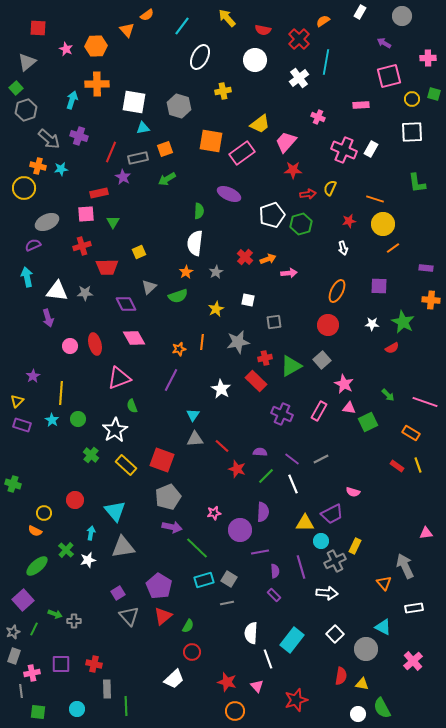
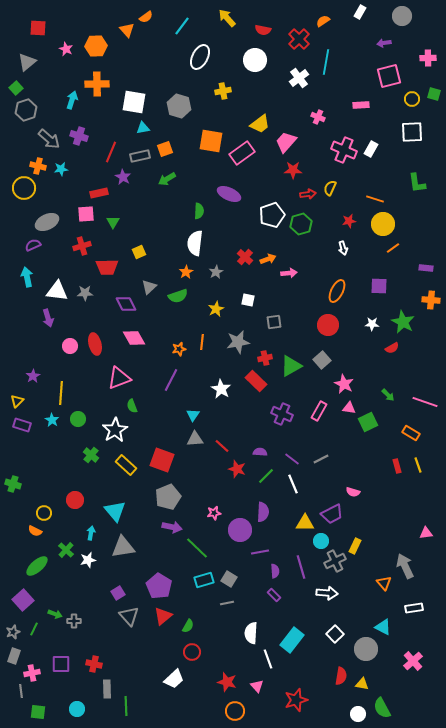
orange semicircle at (147, 15): moved 1 px left, 2 px down
purple arrow at (384, 43): rotated 40 degrees counterclockwise
gray rectangle at (138, 158): moved 2 px right, 2 px up
red rectangle at (397, 466): rotated 40 degrees clockwise
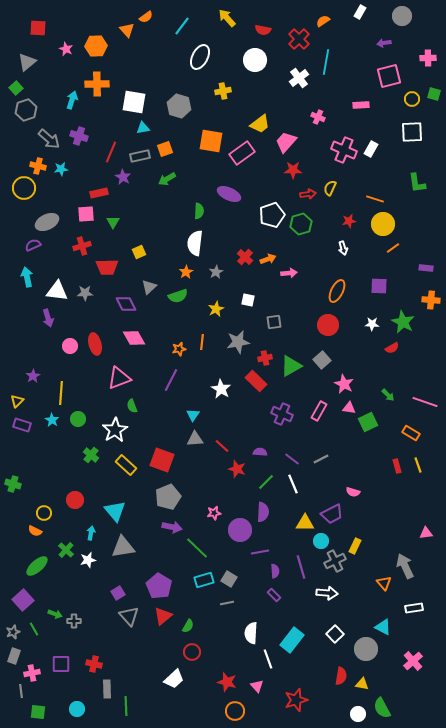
green line at (266, 476): moved 6 px down
green line at (34, 629): rotated 56 degrees counterclockwise
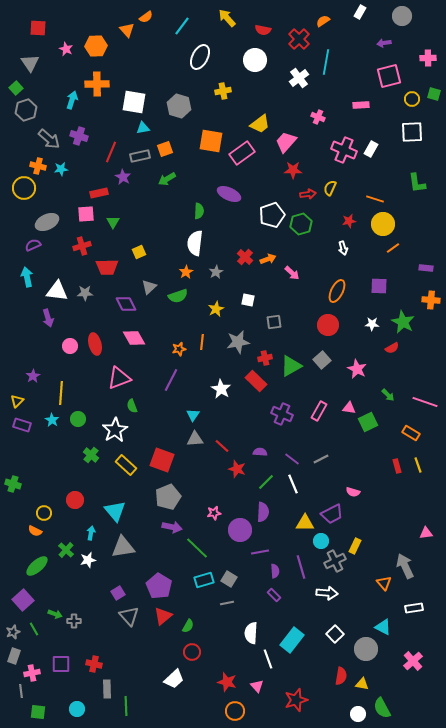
gray triangle at (27, 62): moved 3 px right, 1 px down; rotated 24 degrees counterclockwise
pink arrow at (289, 273): moved 3 px right; rotated 49 degrees clockwise
pink star at (344, 384): moved 13 px right, 15 px up
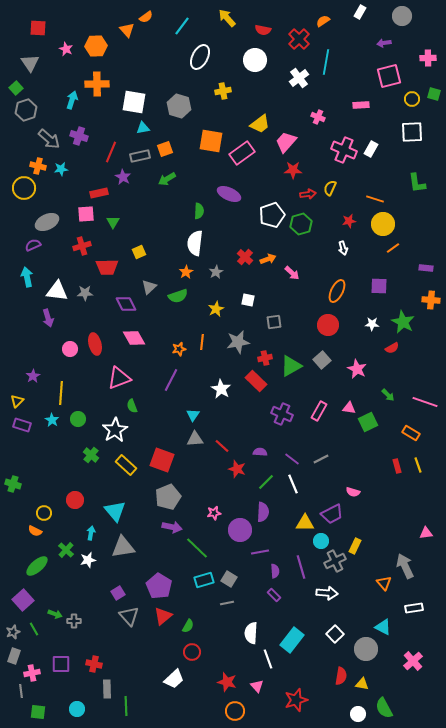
pink circle at (70, 346): moved 3 px down
green semicircle at (382, 708): moved 2 px right
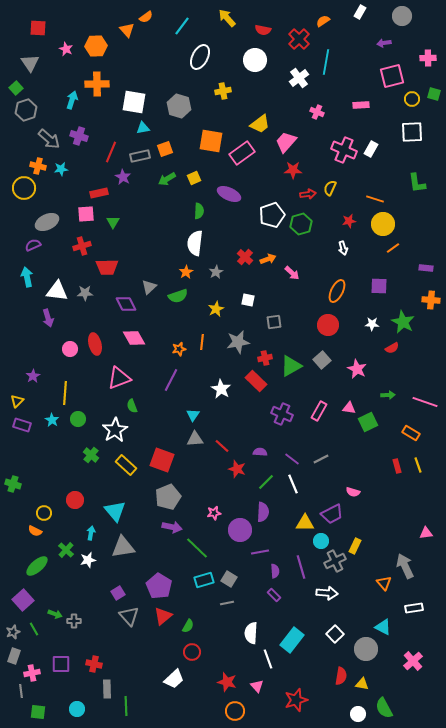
pink square at (389, 76): moved 3 px right
pink cross at (318, 117): moved 1 px left, 5 px up
yellow square at (139, 252): moved 55 px right, 74 px up
yellow line at (61, 393): moved 4 px right
green arrow at (388, 395): rotated 48 degrees counterclockwise
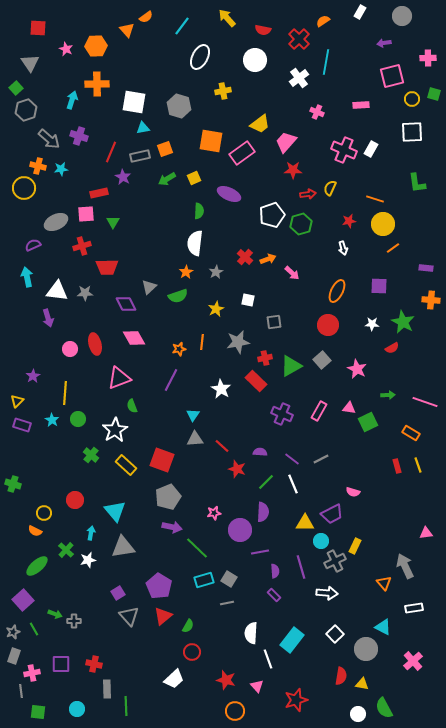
gray ellipse at (47, 222): moved 9 px right
red star at (227, 682): moved 1 px left, 2 px up
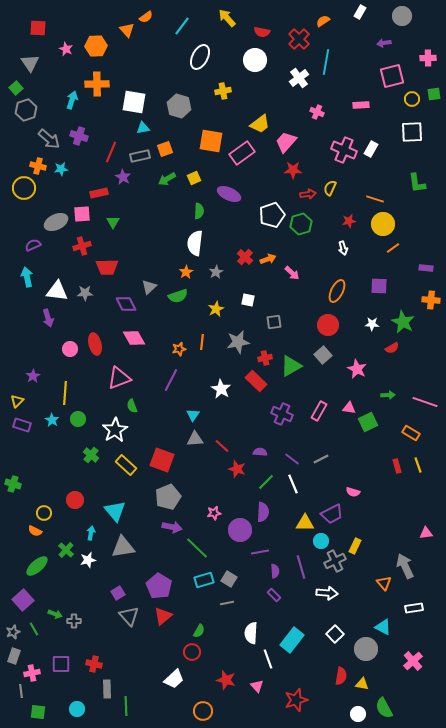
red semicircle at (263, 30): moved 1 px left, 2 px down
green square at (434, 94): rotated 24 degrees counterclockwise
pink square at (86, 214): moved 4 px left
gray square at (322, 360): moved 1 px right, 5 px up
green semicircle at (188, 626): moved 11 px right, 5 px down
orange circle at (235, 711): moved 32 px left
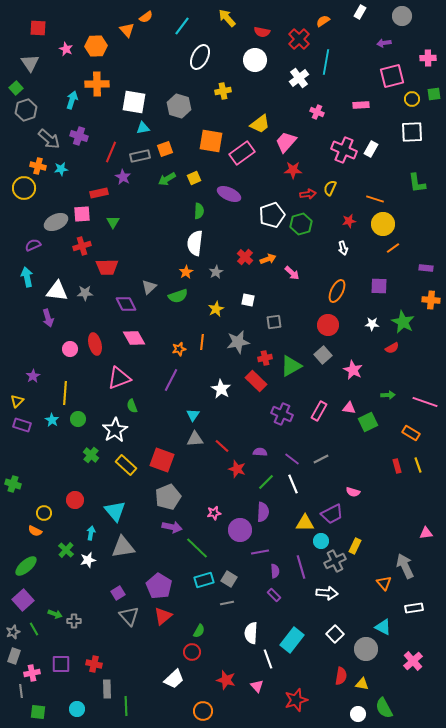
pink star at (357, 369): moved 4 px left, 1 px down
green ellipse at (37, 566): moved 11 px left
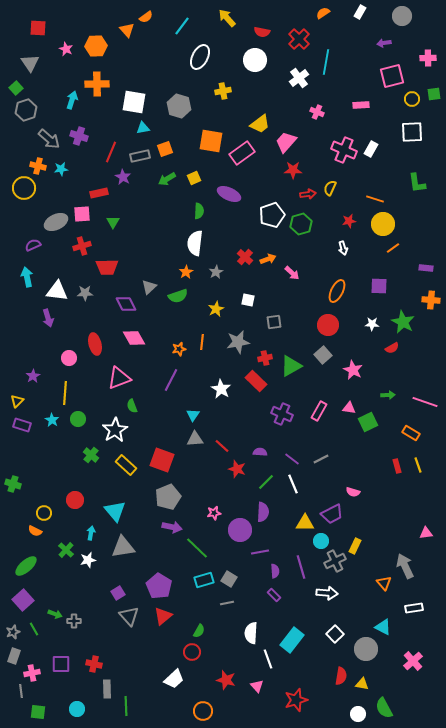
orange semicircle at (323, 21): moved 8 px up
pink circle at (70, 349): moved 1 px left, 9 px down
